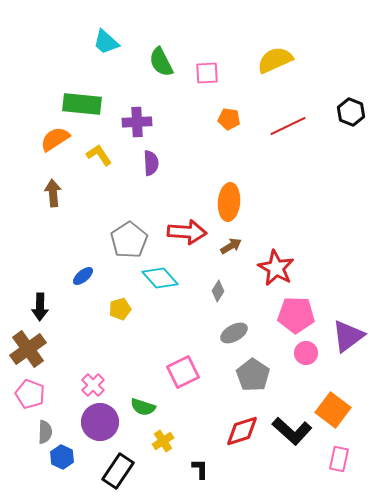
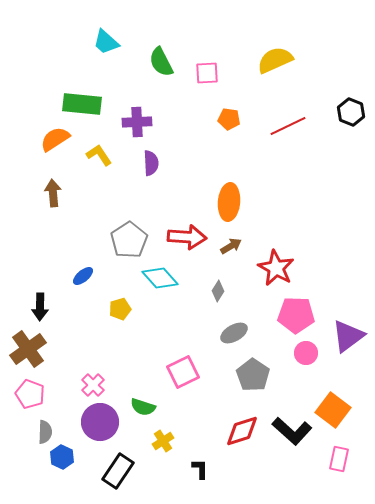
red arrow at (187, 232): moved 5 px down
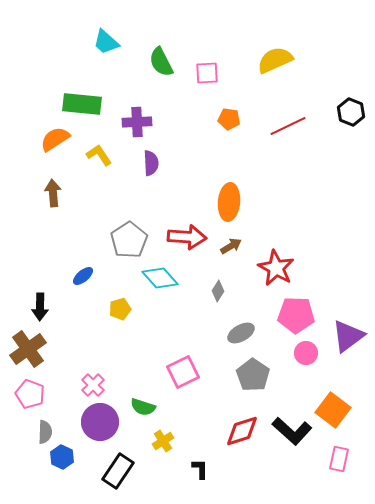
gray ellipse at (234, 333): moved 7 px right
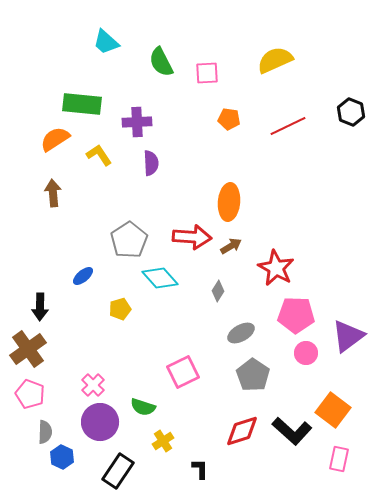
red arrow at (187, 237): moved 5 px right
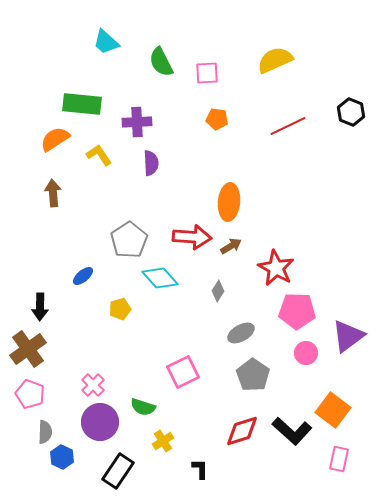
orange pentagon at (229, 119): moved 12 px left
pink pentagon at (296, 315): moved 1 px right, 4 px up
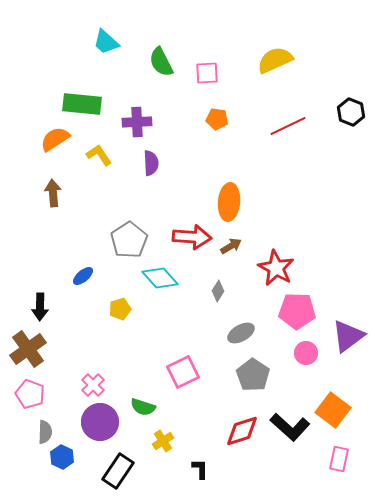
black L-shape at (292, 431): moved 2 px left, 4 px up
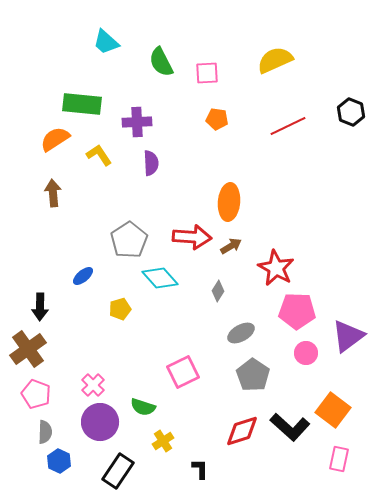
pink pentagon at (30, 394): moved 6 px right
blue hexagon at (62, 457): moved 3 px left, 4 px down
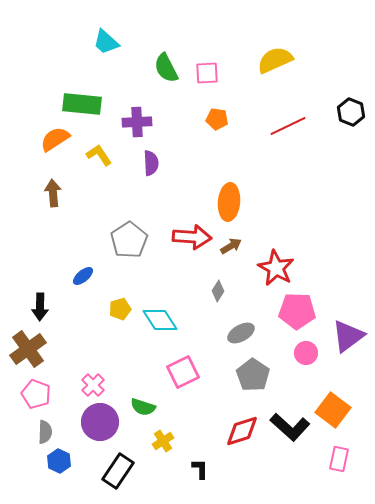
green semicircle at (161, 62): moved 5 px right, 6 px down
cyan diamond at (160, 278): moved 42 px down; rotated 9 degrees clockwise
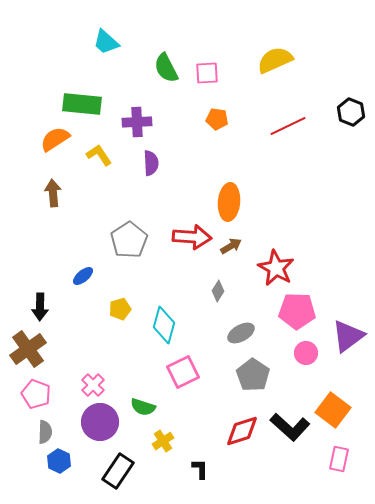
cyan diamond at (160, 320): moved 4 px right, 5 px down; rotated 48 degrees clockwise
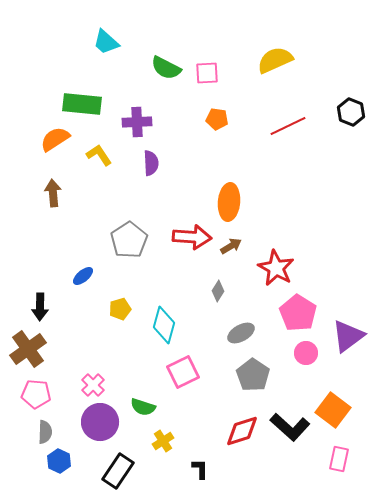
green semicircle at (166, 68): rotated 36 degrees counterclockwise
pink pentagon at (297, 311): moved 1 px right, 2 px down; rotated 30 degrees clockwise
pink pentagon at (36, 394): rotated 16 degrees counterclockwise
